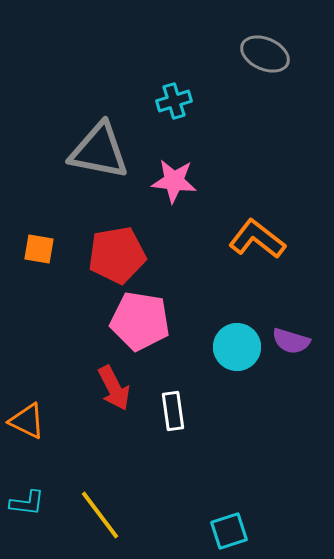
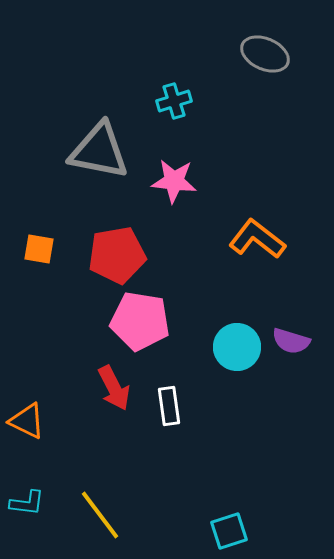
white rectangle: moved 4 px left, 5 px up
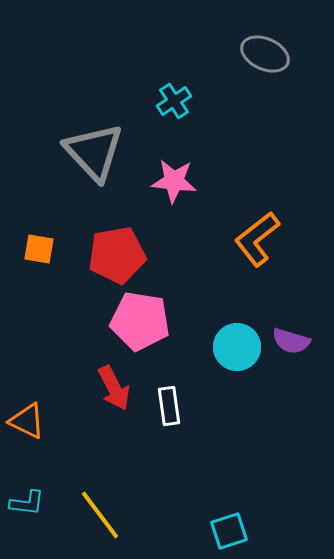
cyan cross: rotated 16 degrees counterclockwise
gray triangle: moved 5 px left, 1 px down; rotated 36 degrees clockwise
orange L-shape: rotated 76 degrees counterclockwise
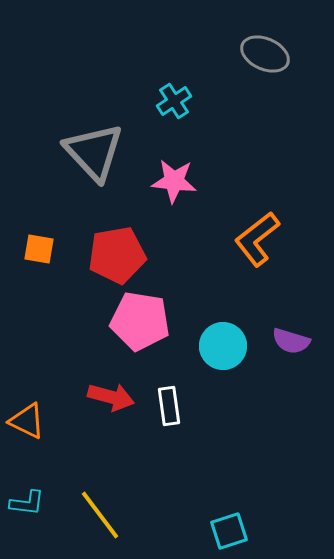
cyan circle: moved 14 px left, 1 px up
red arrow: moved 3 px left, 9 px down; rotated 48 degrees counterclockwise
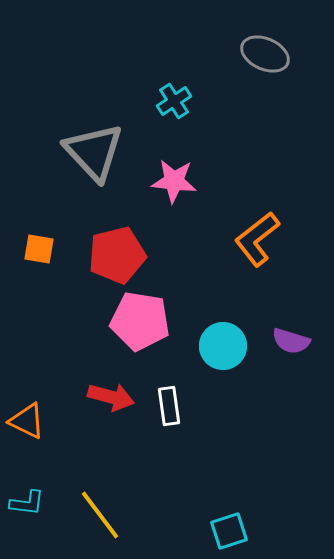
red pentagon: rotated 4 degrees counterclockwise
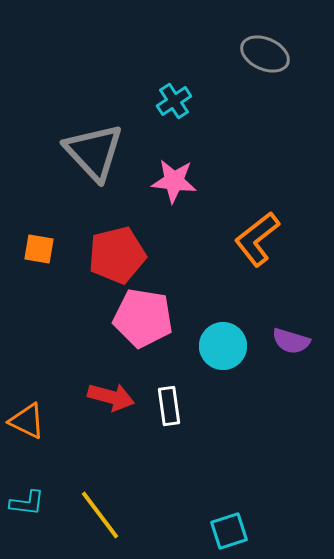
pink pentagon: moved 3 px right, 3 px up
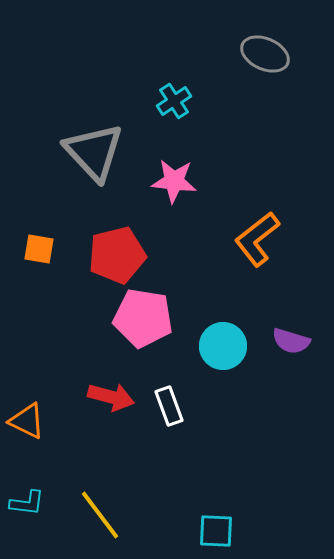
white rectangle: rotated 12 degrees counterclockwise
cyan square: moved 13 px left; rotated 21 degrees clockwise
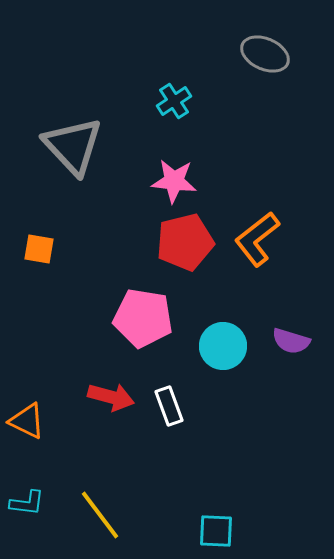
gray triangle: moved 21 px left, 6 px up
red pentagon: moved 68 px right, 13 px up
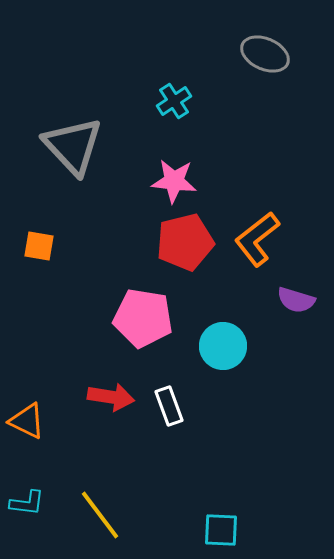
orange square: moved 3 px up
purple semicircle: moved 5 px right, 41 px up
red arrow: rotated 6 degrees counterclockwise
cyan square: moved 5 px right, 1 px up
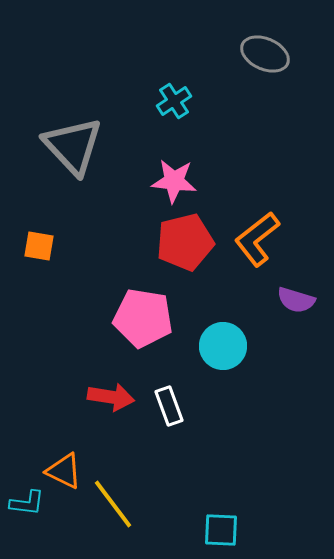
orange triangle: moved 37 px right, 50 px down
yellow line: moved 13 px right, 11 px up
